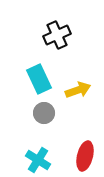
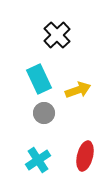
black cross: rotated 20 degrees counterclockwise
cyan cross: rotated 25 degrees clockwise
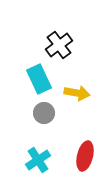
black cross: moved 2 px right, 10 px down; rotated 8 degrees clockwise
yellow arrow: moved 1 px left, 3 px down; rotated 30 degrees clockwise
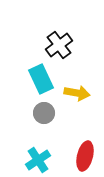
cyan rectangle: moved 2 px right
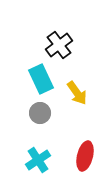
yellow arrow: rotated 45 degrees clockwise
gray circle: moved 4 px left
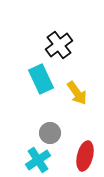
gray circle: moved 10 px right, 20 px down
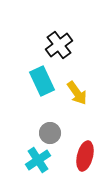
cyan rectangle: moved 1 px right, 2 px down
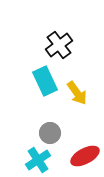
cyan rectangle: moved 3 px right
red ellipse: rotated 48 degrees clockwise
